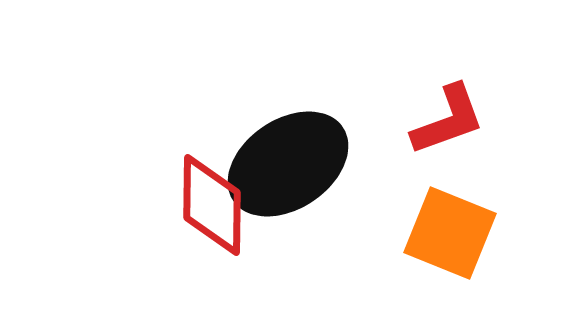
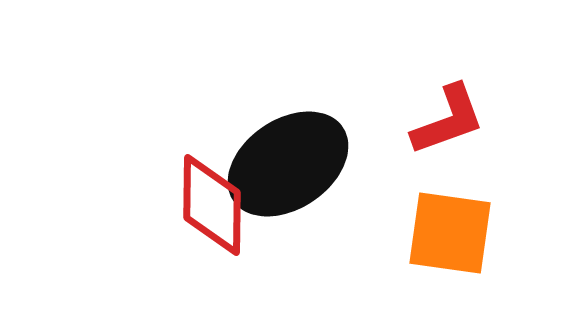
orange square: rotated 14 degrees counterclockwise
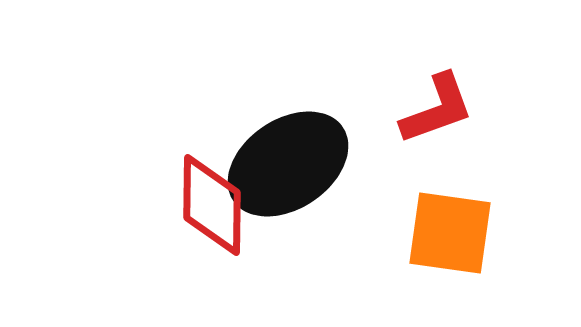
red L-shape: moved 11 px left, 11 px up
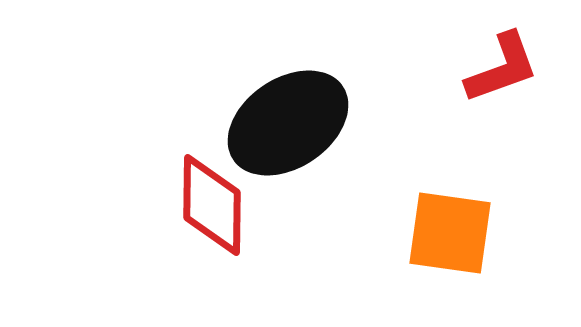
red L-shape: moved 65 px right, 41 px up
black ellipse: moved 41 px up
